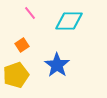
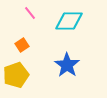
blue star: moved 10 px right
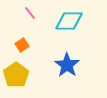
yellow pentagon: rotated 15 degrees counterclockwise
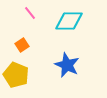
blue star: rotated 10 degrees counterclockwise
yellow pentagon: rotated 15 degrees counterclockwise
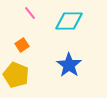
blue star: moved 2 px right; rotated 10 degrees clockwise
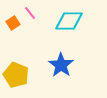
orange square: moved 9 px left, 22 px up
blue star: moved 8 px left
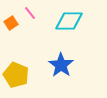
orange square: moved 2 px left
